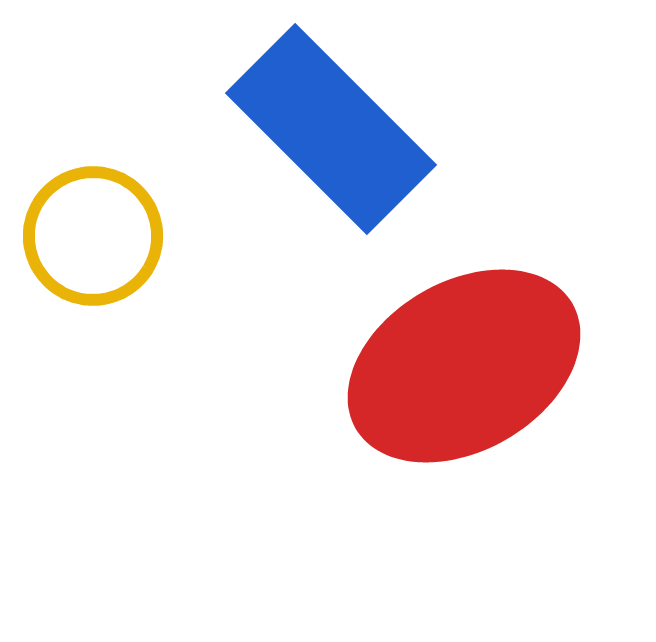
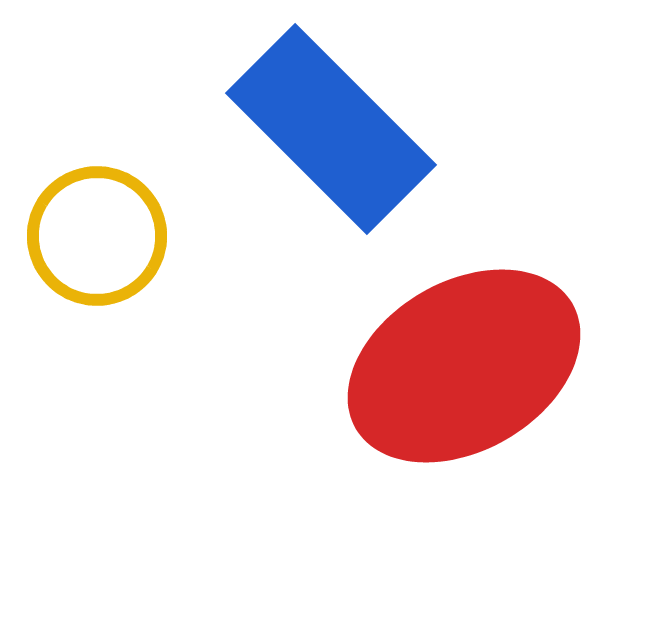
yellow circle: moved 4 px right
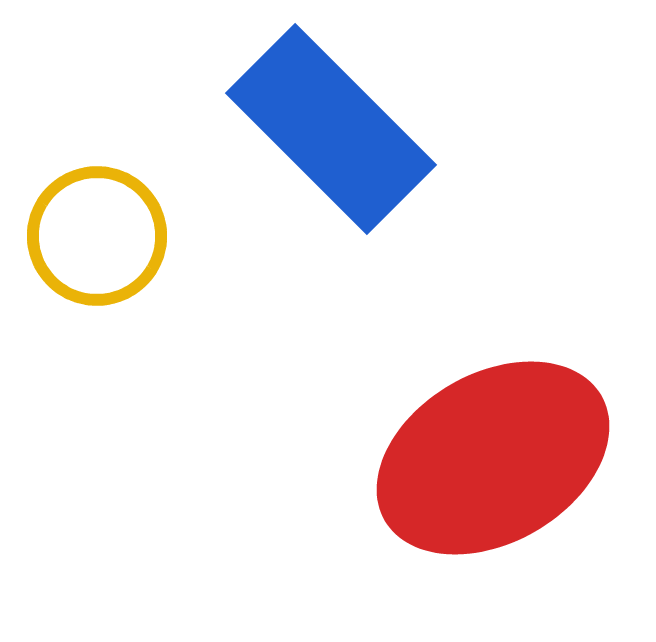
red ellipse: moved 29 px right, 92 px down
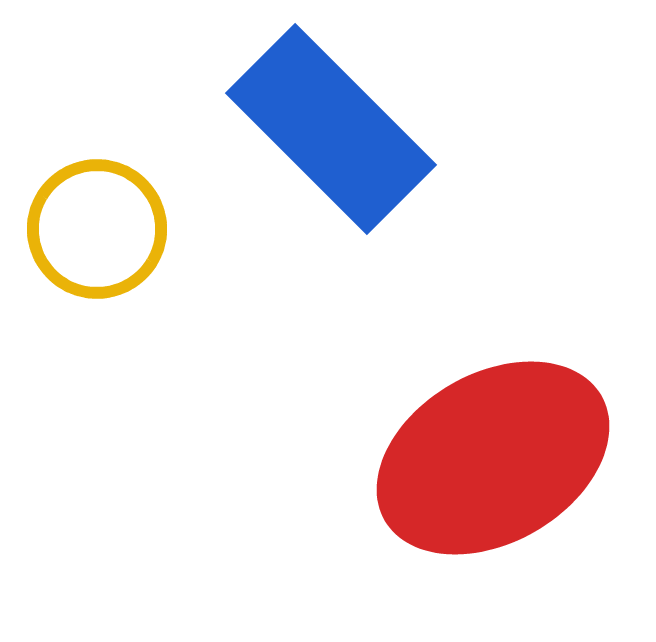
yellow circle: moved 7 px up
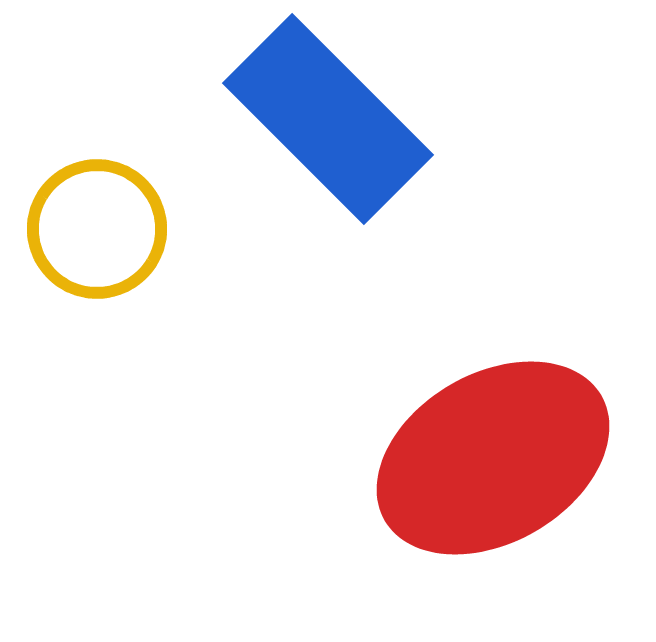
blue rectangle: moved 3 px left, 10 px up
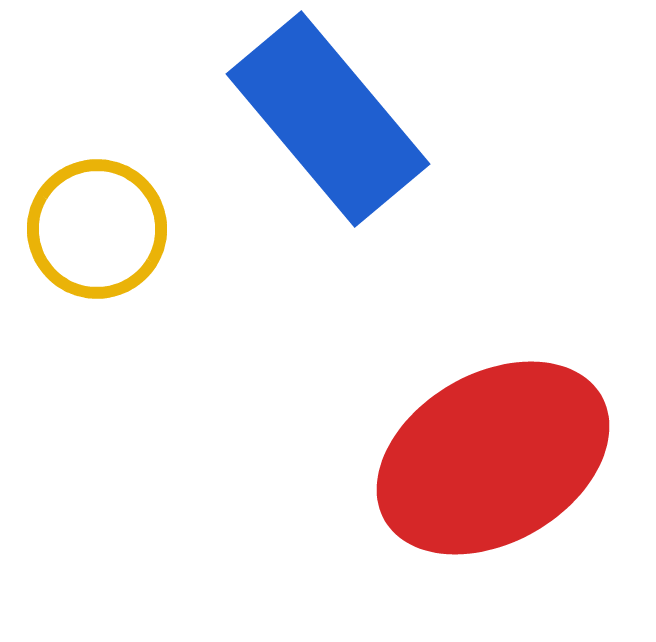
blue rectangle: rotated 5 degrees clockwise
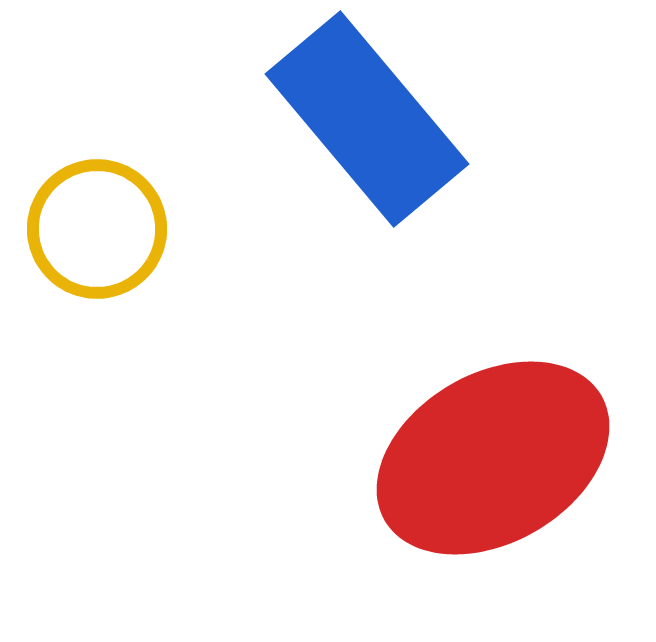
blue rectangle: moved 39 px right
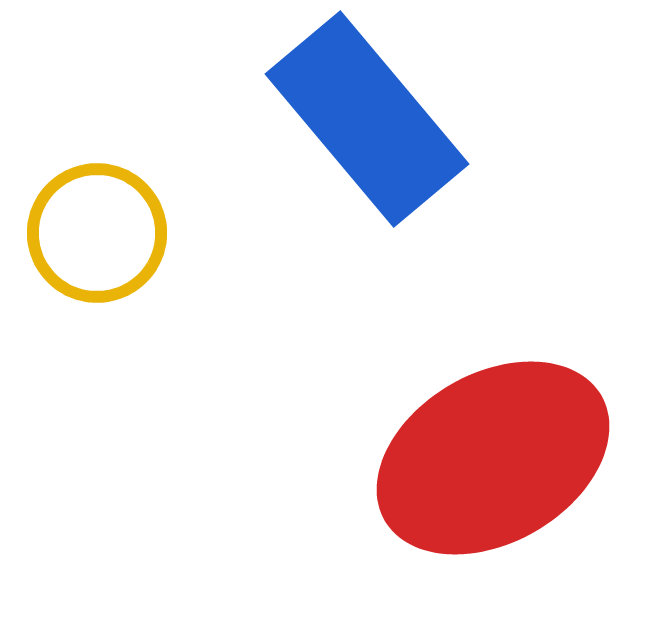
yellow circle: moved 4 px down
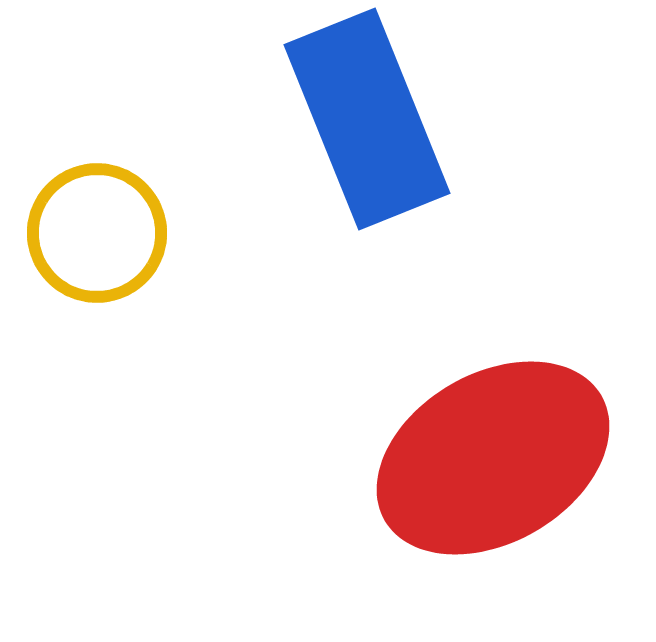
blue rectangle: rotated 18 degrees clockwise
